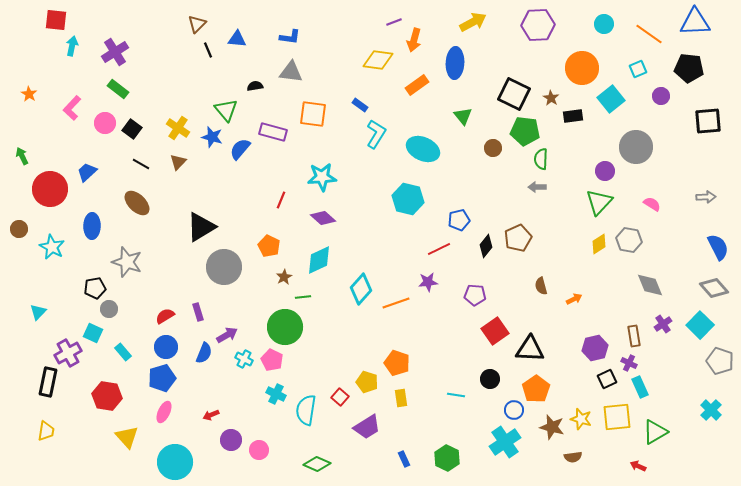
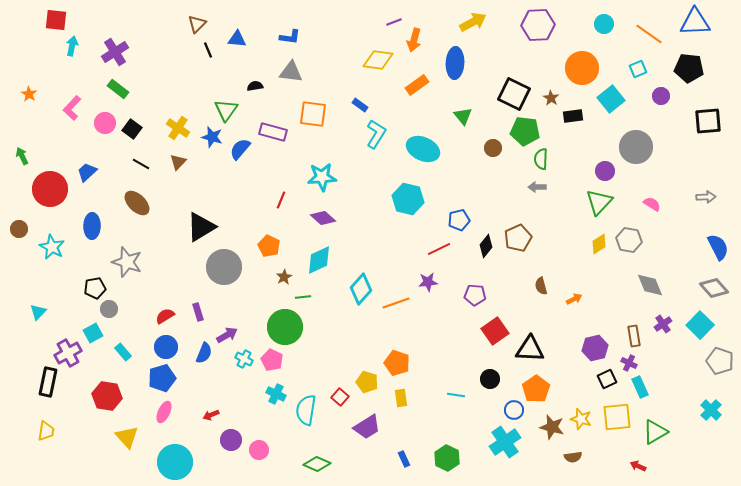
green triangle at (226, 110): rotated 15 degrees clockwise
cyan square at (93, 333): rotated 36 degrees clockwise
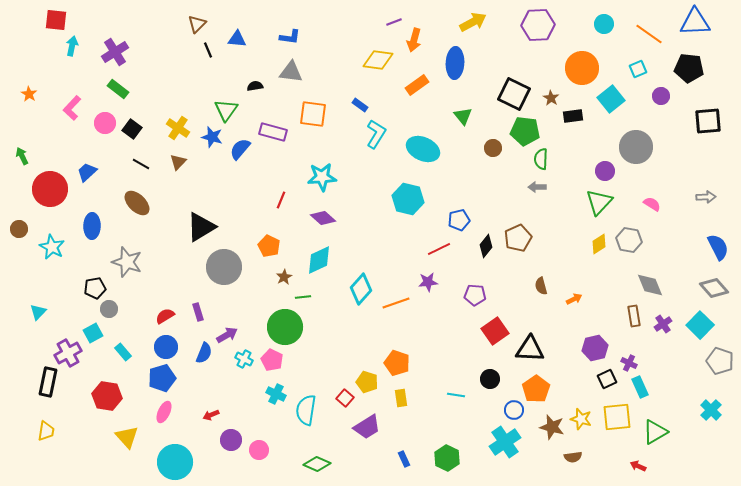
brown rectangle at (634, 336): moved 20 px up
red square at (340, 397): moved 5 px right, 1 px down
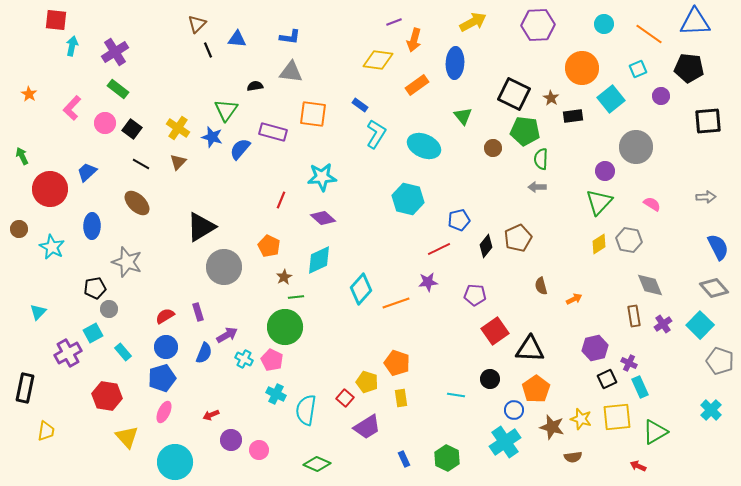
cyan ellipse at (423, 149): moved 1 px right, 3 px up
green line at (303, 297): moved 7 px left
black rectangle at (48, 382): moved 23 px left, 6 px down
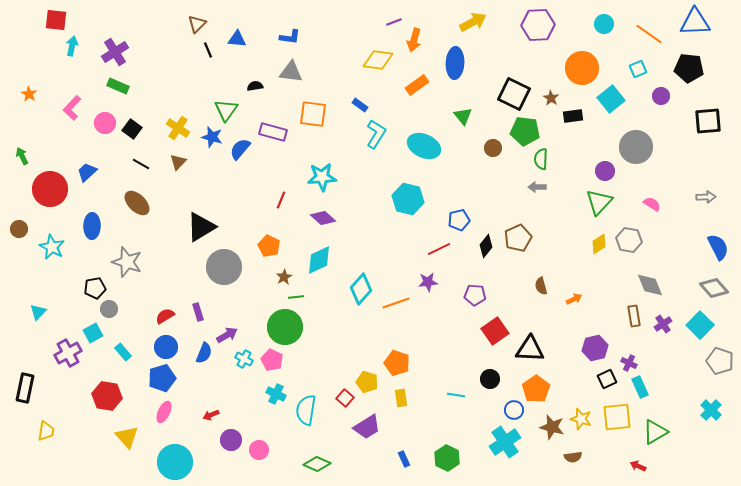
green rectangle at (118, 89): moved 3 px up; rotated 15 degrees counterclockwise
